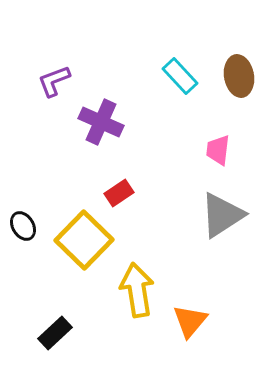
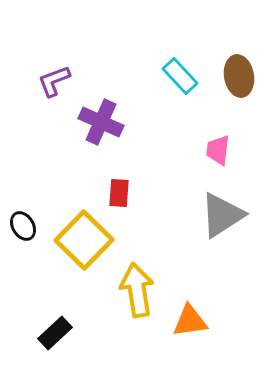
red rectangle: rotated 52 degrees counterclockwise
orange triangle: rotated 42 degrees clockwise
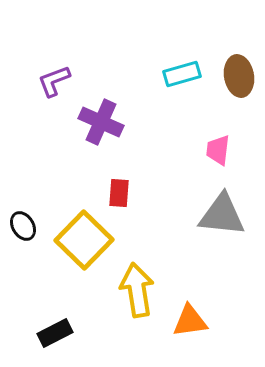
cyan rectangle: moved 2 px right, 2 px up; rotated 63 degrees counterclockwise
gray triangle: rotated 39 degrees clockwise
black rectangle: rotated 16 degrees clockwise
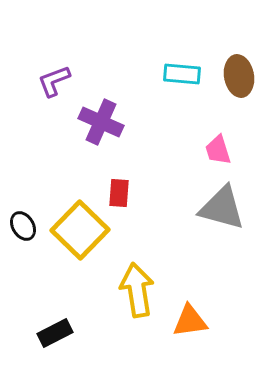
cyan rectangle: rotated 21 degrees clockwise
pink trapezoid: rotated 24 degrees counterclockwise
gray triangle: moved 7 px up; rotated 9 degrees clockwise
yellow square: moved 4 px left, 10 px up
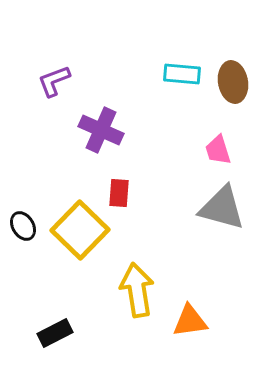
brown ellipse: moved 6 px left, 6 px down
purple cross: moved 8 px down
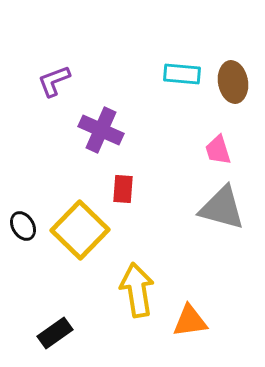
red rectangle: moved 4 px right, 4 px up
black rectangle: rotated 8 degrees counterclockwise
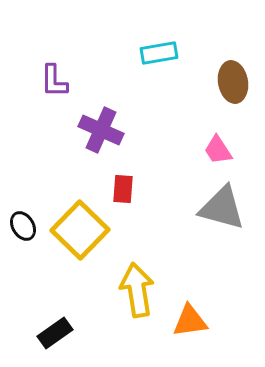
cyan rectangle: moved 23 px left, 21 px up; rotated 15 degrees counterclockwise
purple L-shape: rotated 69 degrees counterclockwise
pink trapezoid: rotated 16 degrees counterclockwise
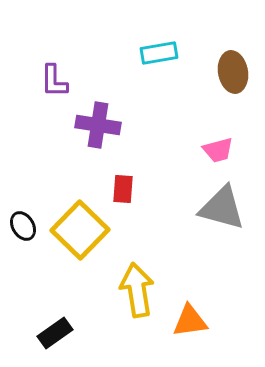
brown ellipse: moved 10 px up
purple cross: moved 3 px left, 5 px up; rotated 15 degrees counterclockwise
pink trapezoid: rotated 72 degrees counterclockwise
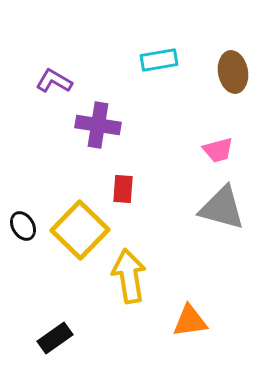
cyan rectangle: moved 7 px down
purple L-shape: rotated 120 degrees clockwise
yellow arrow: moved 8 px left, 14 px up
black rectangle: moved 5 px down
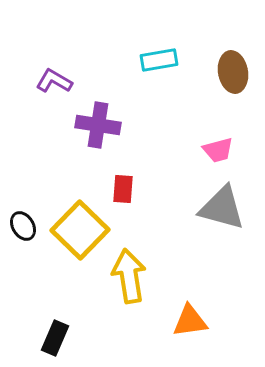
black rectangle: rotated 32 degrees counterclockwise
